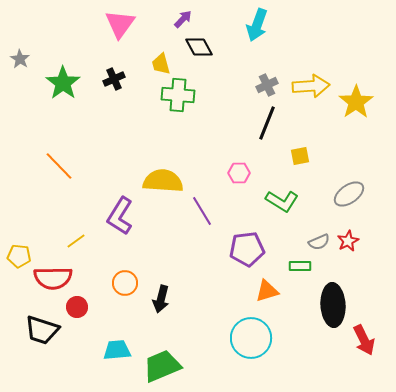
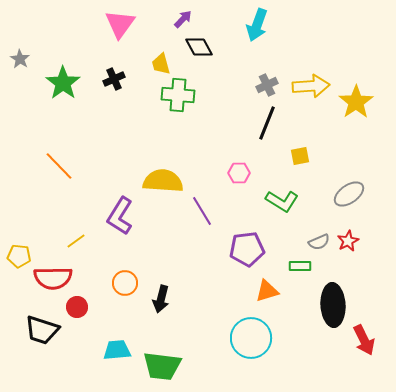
green trapezoid: rotated 150 degrees counterclockwise
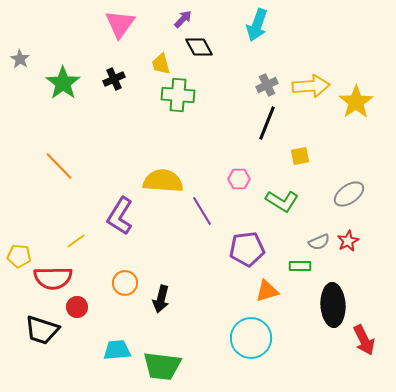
pink hexagon: moved 6 px down
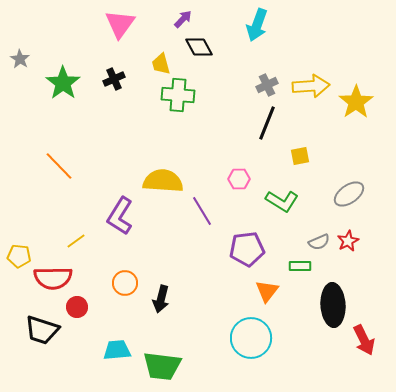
orange triangle: rotated 35 degrees counterclockwise
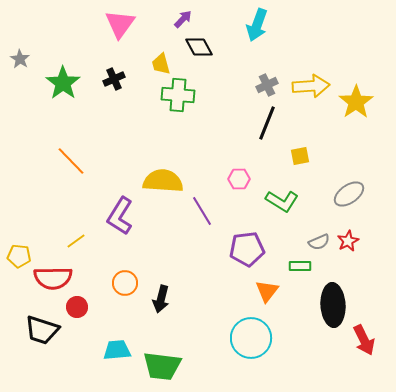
orange line: moved 12 px right, 5 px up
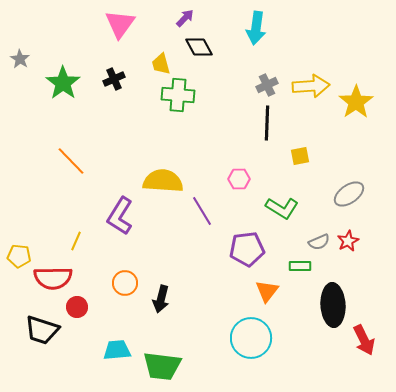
purple arrow: moved 2 px right, 1 px up
cyan arrow: moved 1 px left, 3 px down; rotated 12 degrees counterclockwise
black line: rotated 20 degrees counterclockwise
green L-shape: moved 7 px down
yellow line: rotated 30 degrees counterclockwise
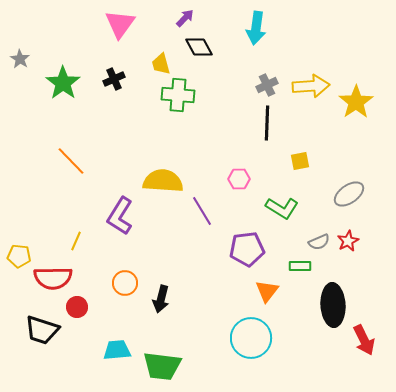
yellow square: moved 5 px down
